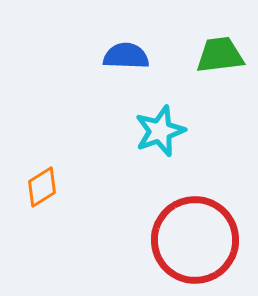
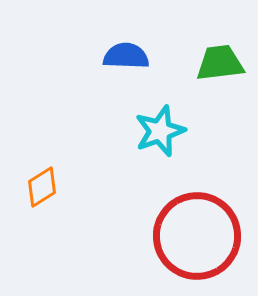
green trapezoid: moved 8 px down
red circle: moved 2 px right, 4 px up
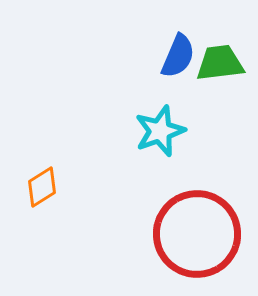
blue semicircle: moved 52 px right; rotated 111 degrees clockwise
red circle: moved 2 px up
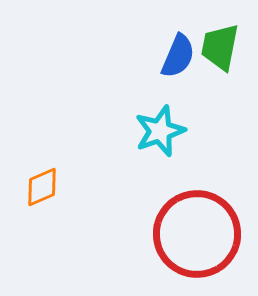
green trapezoid: moved 16 px up; rotated 72 degrees counterclockwise
orange diamond: rotated 9 degrees clockwise
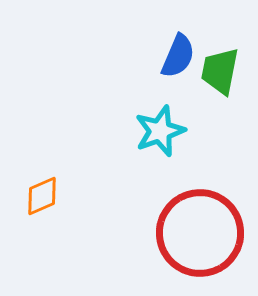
green trapezoid: moved 24 px down
orange diamond: moved 9 px down
red circle: moved 3 px right, 1 px up
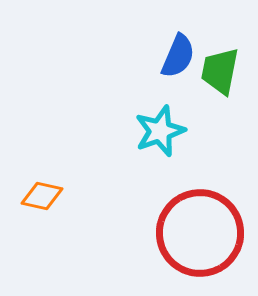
orange diamond: rotated 36 degrees clockwise
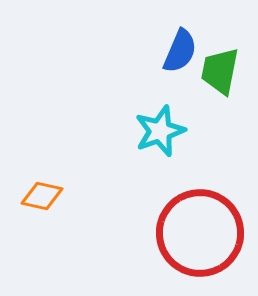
blue semicircle: moved 2 px right, 5 px up
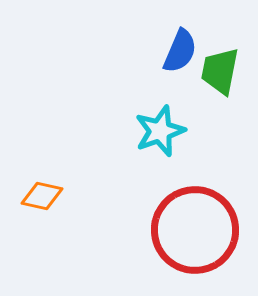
red circle: moved 5 px left, 3 px up
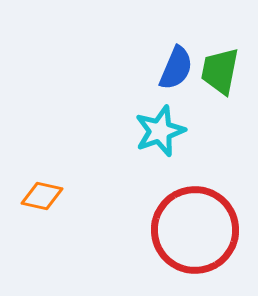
blue semicircle: moved 4 px left, 17 px down
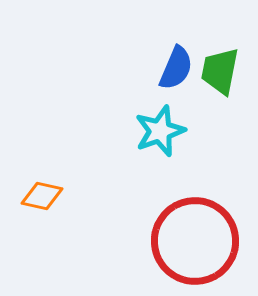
red circle: moved 11 px down
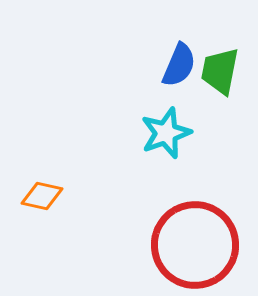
blue semicircle: moved 3 px right, 3 px up
cyan star: moved 6 px right, 2 px down
red circle: moved 4 px down
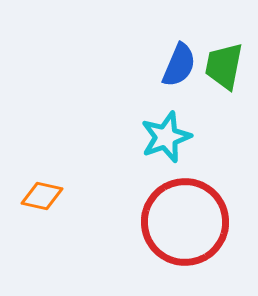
green trapezoid: moved 4 px right, 5 px up
cyan star: moved 4 px down
red circle: moved 10 px left, 23 px up
